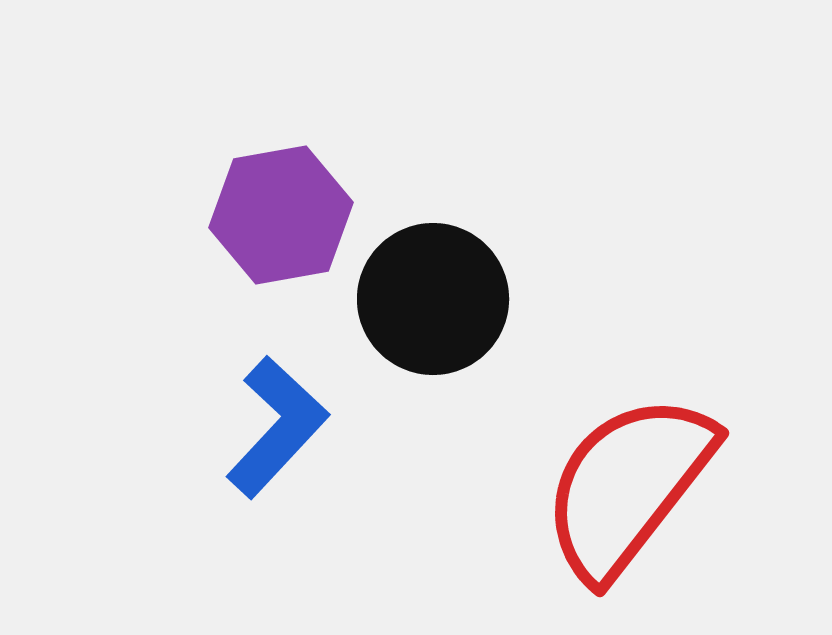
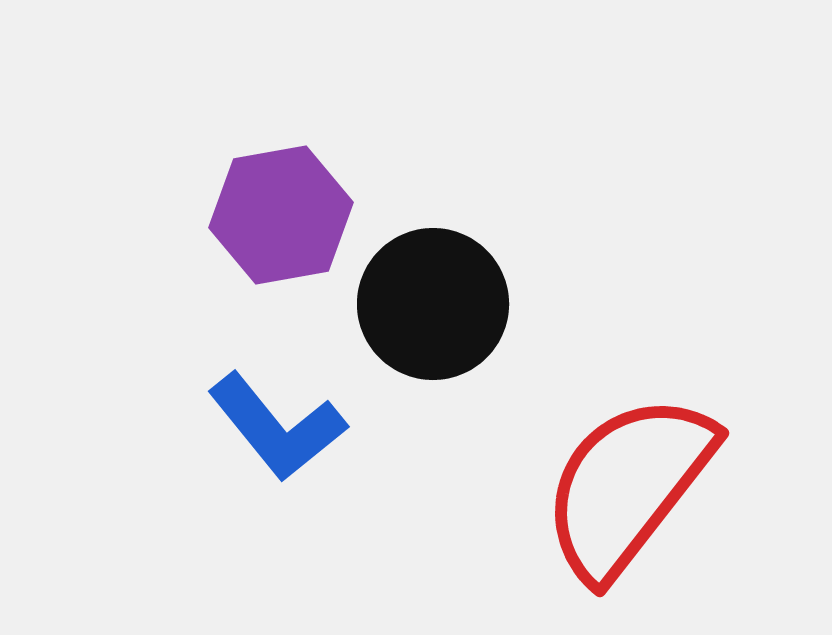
black circle: moved 5 px down
blue L-shape: rotated 98 degrees clockwise
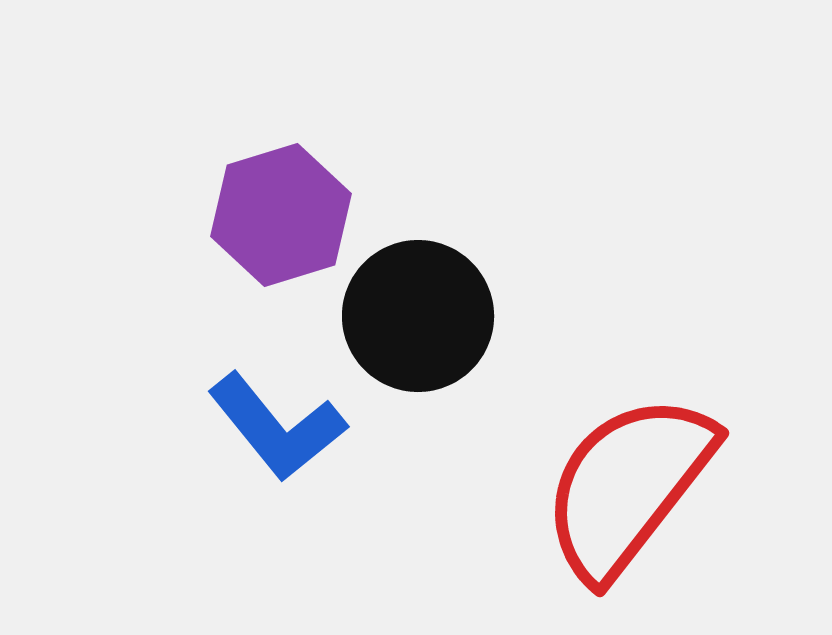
purple hexagon: rotated 7 degrees counterclockwise
black circle: moved 15 px left, 12 px down
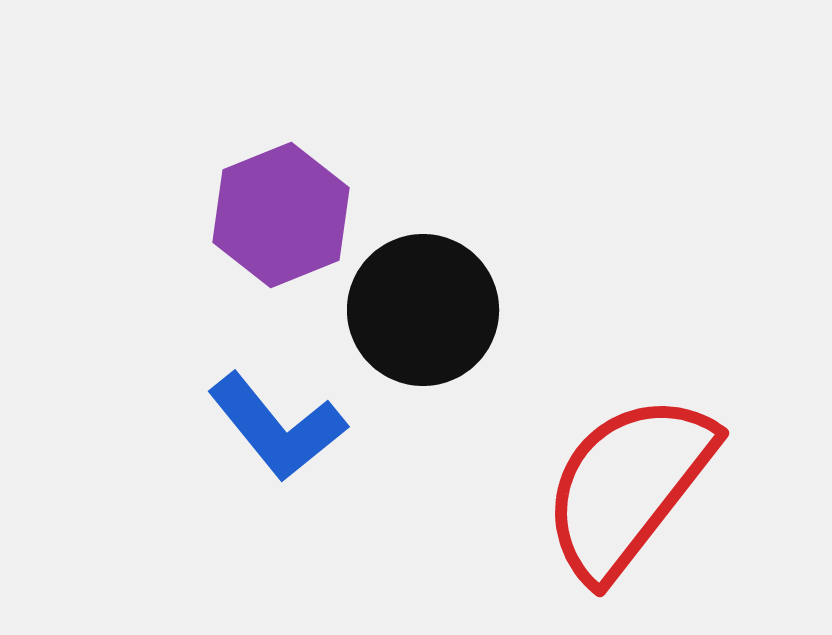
purple hexagon: rotated 5 degrees counterclockwise
black circle: moved 5 px right, 6 px up
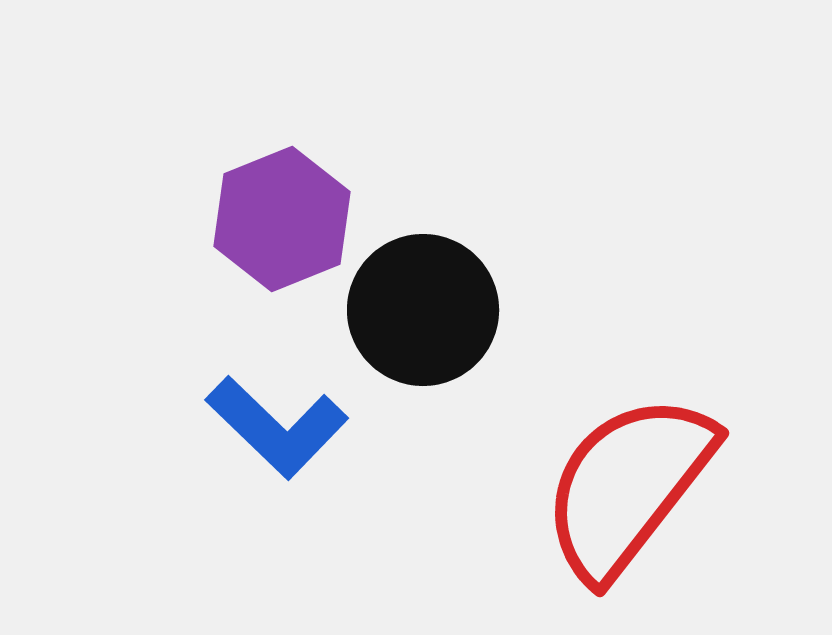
purple hexagon: moved 1 px right, 4 px down
blue L-shape: rotated 7 degrees counterclockwise
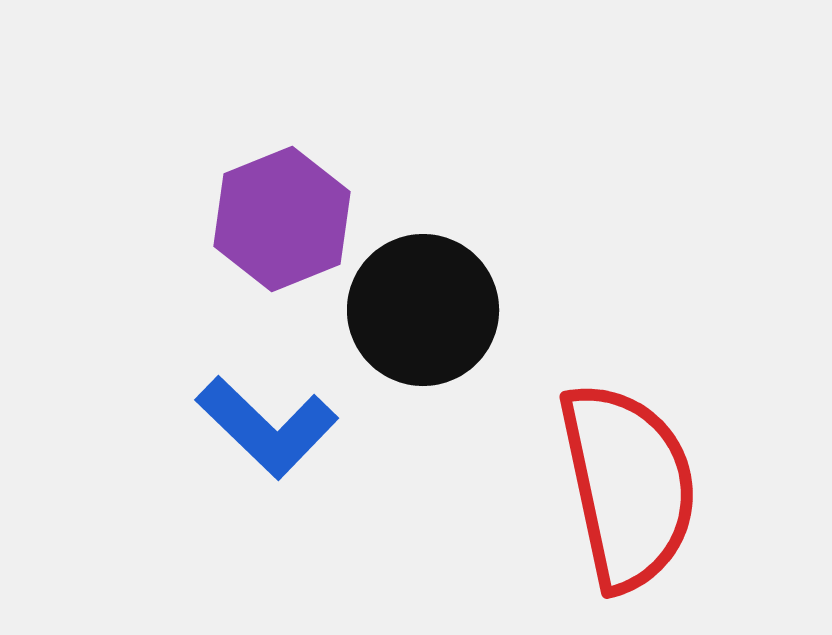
blue L-shape: moved 10 px left
red semicircle: rotated 130 degrees clockwise
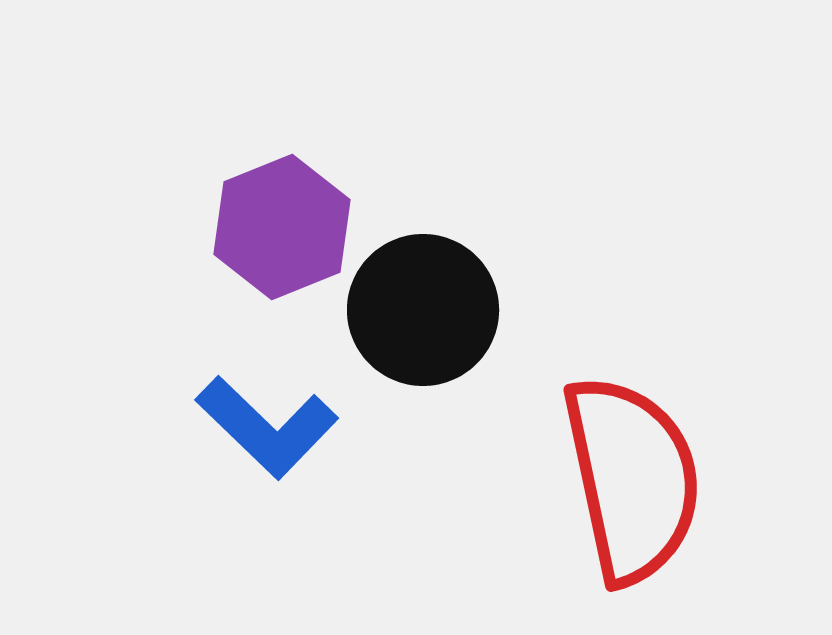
purple hexagon: moved 8 px down
red semicircle: moved 4 px right, 7 px up
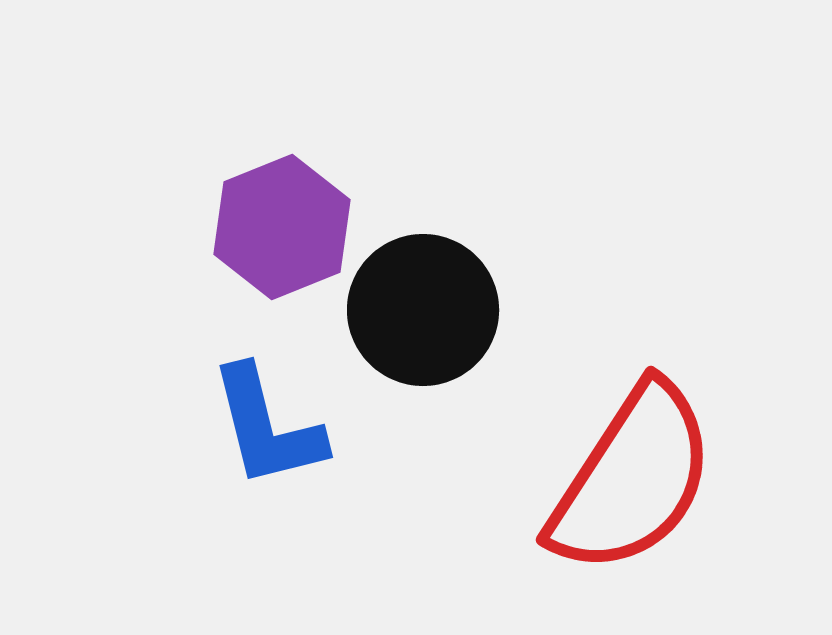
blue L-shape: rotated 32 degrees clockwise
red semicircle: rotated 45 degrees clockwise
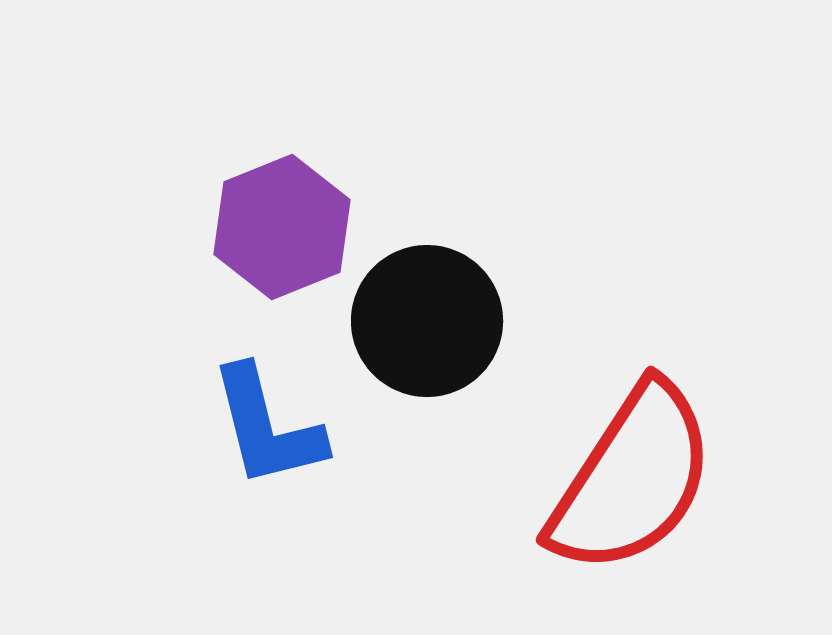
black circle: moved 4 px right, 11 px down
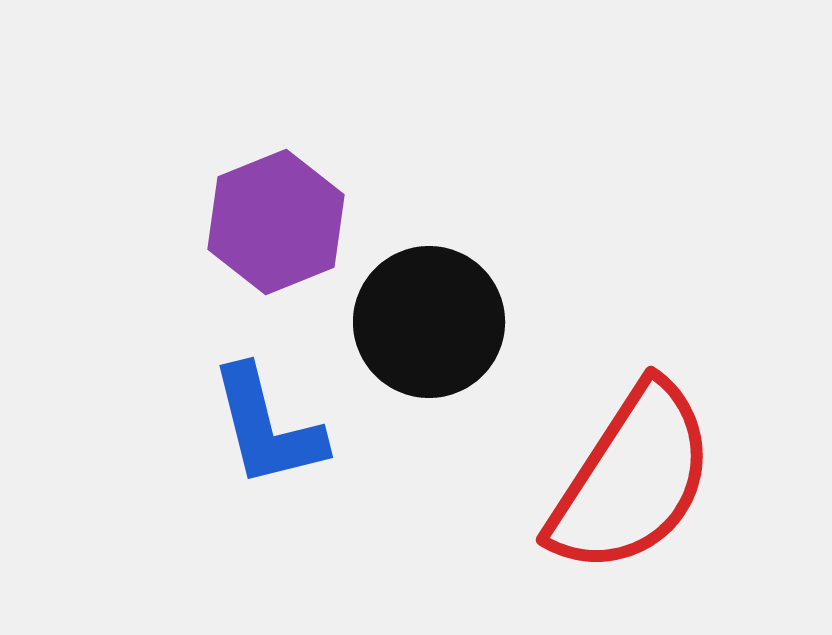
purple hexagon: moved 6 px left, 5 px up
black circle: moved 2 px right, 1 px down
